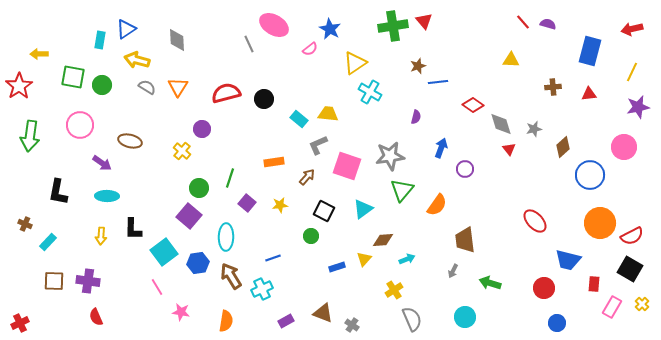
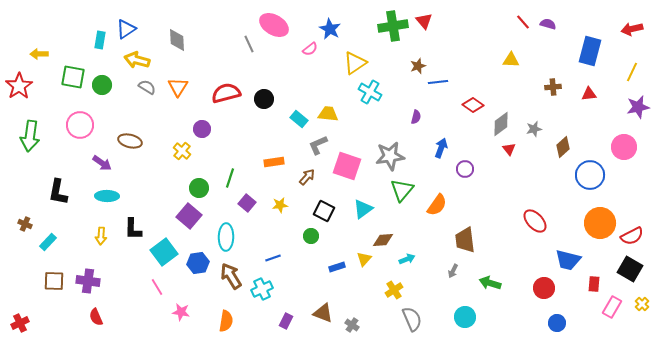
gray diamond at (501, 124): rotated 70 degrees clockwise
purple rectangle at (286, 321): rotated 35 degrees counterclockwise
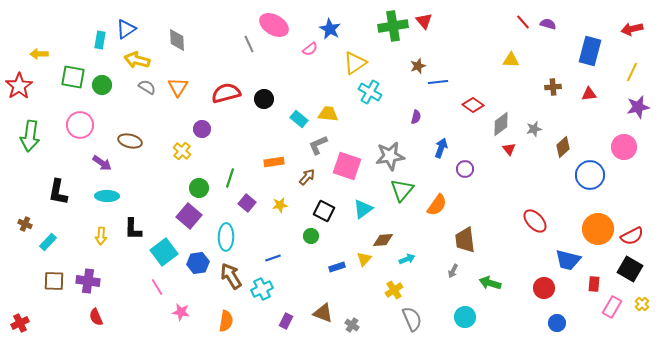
orange circle at (600, 223): moved 2 px left, 6 px down
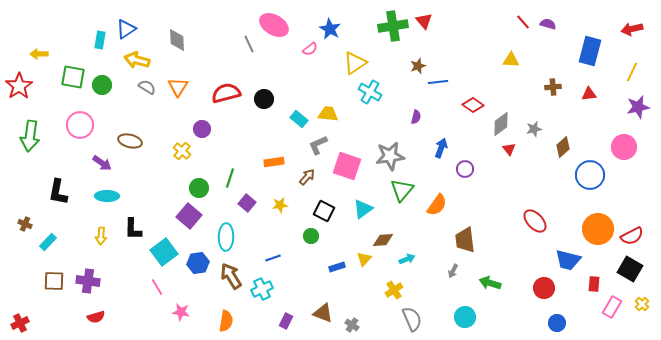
red semicircle at (96, 317): rotated 84 degrees counterclockwise
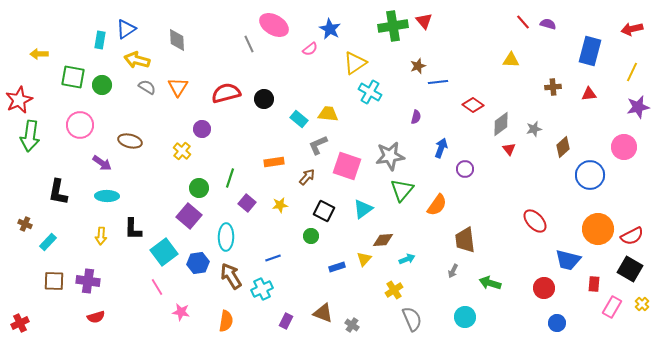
red star at (19, 86): moved 14 px down; rotated 8 degrees clockwise
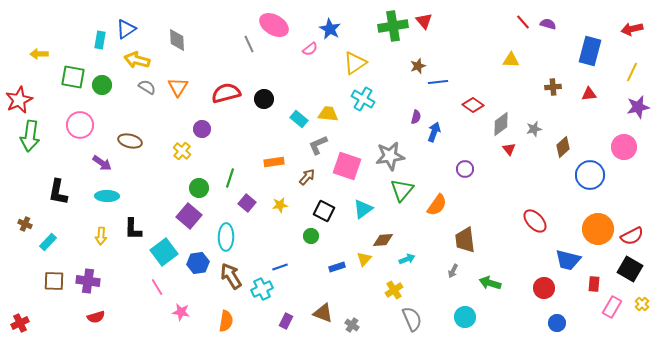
cyan cross at (370, 92): moved 7 px left, 7 px down
blue arrow at (441, 148): moved 7 px left, 16 px up
blue line at (273, 258): moved 7 px right, 9 px down
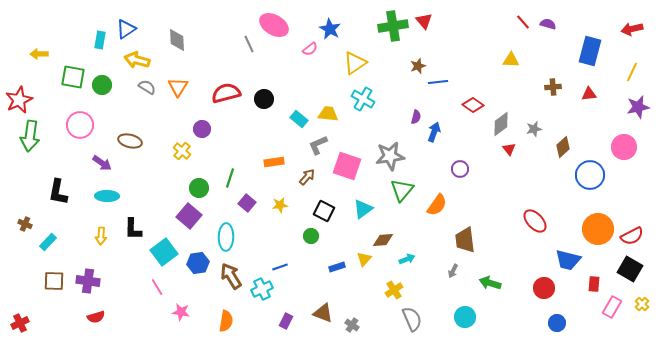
purple circle at (465, 169): moved 5 px left
